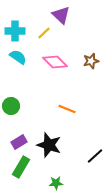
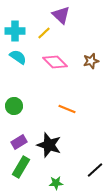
green circle: moved 3 px right
black line: moved 14 px down
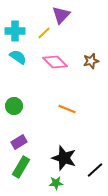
purple triangle: rotated 30 degrees clockwise
black star: moved 15 px right, 13 px down
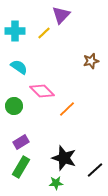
cyan semicircle: moved 1 px right, 10 px down
pink diamond: moved 13 px left, 29 px down
orange line: rotated 66 degrees counterclockwise
purple rectangle: moved 2 px right
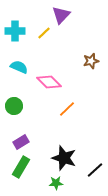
cyan semicircle: rotated 12 degrees counterclockwise
pink diamond: moved 7 px right, 9 px up
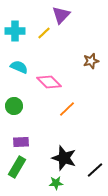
purple rectangle: rotated 28 degrees clockwise
green rectangle: moved 4 px left
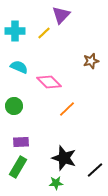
green rectangle: moved 1 px right
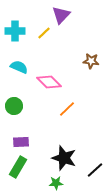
brown star: rotated 21 degrees clockwise
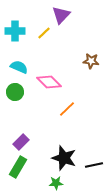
green circle: moved 1 px right, 14 px up
purple rectangle: rotated 42 degrees counterclockwise
black line: moved 1 px left, 5 px up; rotated 30 degrees clockwise
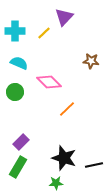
purple triangle: moved 3 px right, 2 px down
cyan semicircle: moved 4 px up
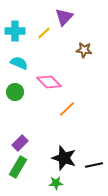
brown star: moved 7 px left, 11 px up
purple rectangle: moved 1 px left, 1 px down
